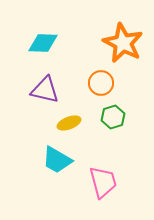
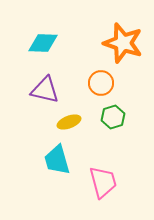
orange star: rotated 9 degrees counterclockwise
yellow ellipse: moved 1 px up
cyan trapezoid: rotated 44 degrees clockwise
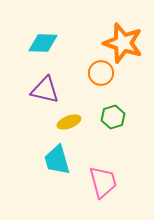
orange circle: moved 10 px up
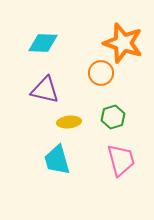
yellow ellipse: rotated 15 degrees clockwise
pink trapezoid: moved 18 px right, 22 px up
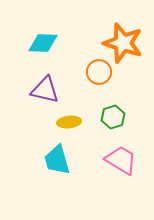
orange circle: moved 2 px left, 1 px up
pink trapezoid: rotated 44 degrees counterclockwise
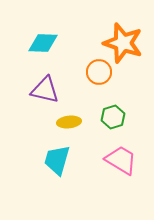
cyan trapezoid: rotated 32 degrees clockwise
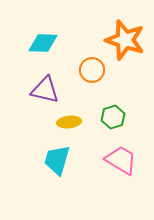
orange star: moved 2 px right, 3 px up
orange circle: moved 7 px left, 2 px up
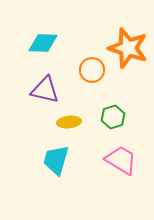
orange star: moved 3 px right, 8 px down
cyan trapezoid: moved 1 px left
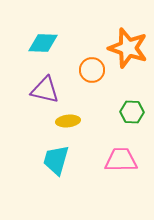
green hexagon: moved 19 px right, 5 px up; rotated 20 degrees clockwise
yellow ellipse: moved 1 px left, 1 px up
pink trapezoid: rotated 32 degrees counterclockwise
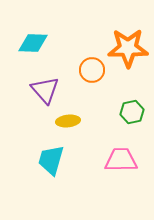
cyan diamond: moved 10 px left
orange star: rotated 18 degrees counterclockwise
purple triangle: rotated 36 degrees clockwise
green hexagon: rotated 15 degrees counterclockwise
cyan trapezoid: moved 5 px left
